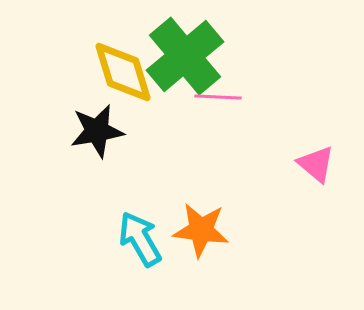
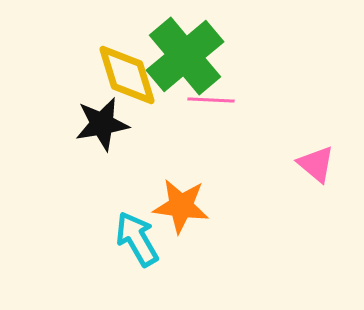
yellow diamond: moved 4 px right, 3 px down
pink line: moved 7 px left, 3 px down
black star: moved 5 px right, 7 px up
orange star: moved 20 px left, 24 px up
cyan arrow: moved 3 px left
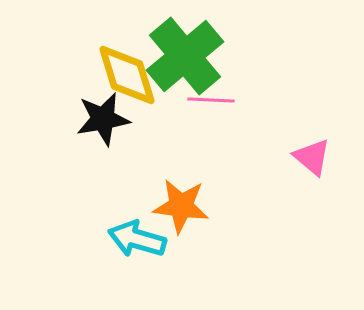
black star: moved 1 px right, 5 px up
pink triangle: moved 4 px left, 7 px up
cyan arrow: rotated 44 degrees counterclockwise
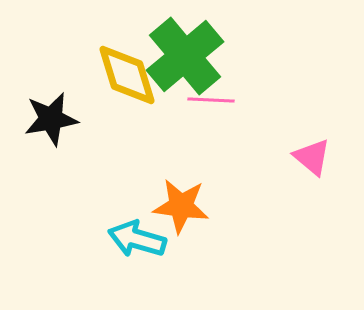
black star: moved 52 px left
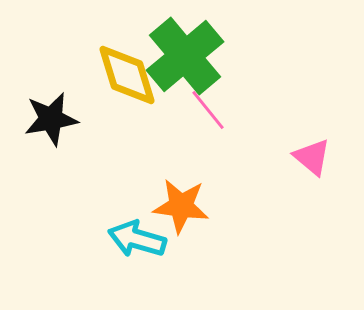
pink line: moved 3 px left, 10 px down; rotated 48 degrees clockwise
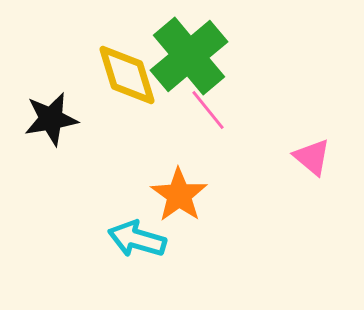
green cross: moved 4 px right
orange star: moved 2 px left, 11 px up; rotated 28 degrees clockwise
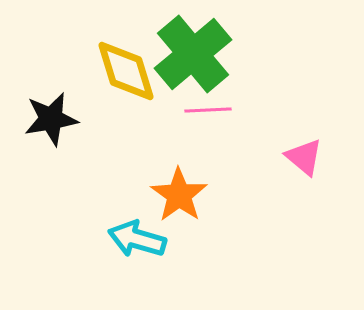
green cross: moved 4 px right, 2 px up
yellow diamond: moved 1 px left, 4 px up
pink line: rotated 54 degrees counterclockwise
pink triangle: moved 8 px left
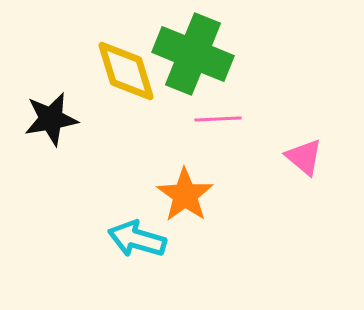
green cross: rotated 28 degrees counterclockwise
pink line: moved 10 px right, 9 px down
orange star: moved 6 px right
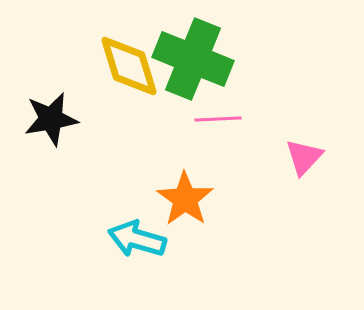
green cross: moved 5 px down
yellow diamond: moved 3 px right, 5 px up
pink triangle: rotated 33 degrees clockwise
orange star: moved 4 px down
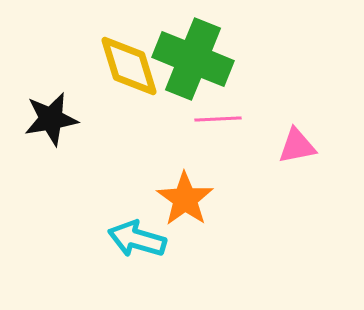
pink triangle: moved 7 px left, 11 px up; rotated 36 degrees clockwise
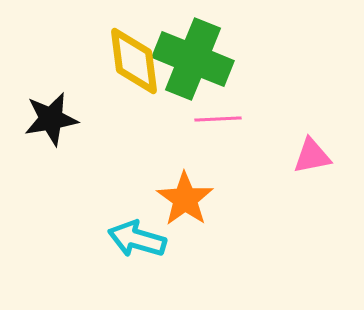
yellow diamond: moved 5 px right, 5 px up; rotated 10 degrees clockwise
pink triangle: moved 15 px right, 10 px down
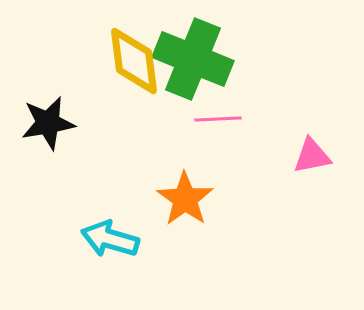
black star: moved 3 px left, 4 px down
cyan arrow: moved 27 px left
